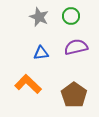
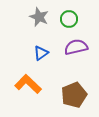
green circle: moved 2 px left, 3 px down
blue triangle: rotated 28 degrees counterclockwise
brown pentagon: rotated 15 degrees clockwise
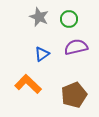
blue triangle: moved 1 px right, 1 px down
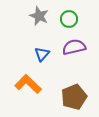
gray star: moved 1 px up
purple semicircle: moved 2 px left
blue triangle: rotated 14 degrees counterclockwise
brown pentagon: moved 2 px down
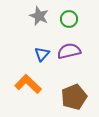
purple semicircle: moved 5 px left, 4 px down
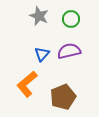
green circle: moved 2 px right
orange L-shape: moved 1 px left; rotated 84 degrees counterclockwise
brown pentagon: moved 11 px left
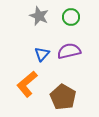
green circle: moved 2 px up
brown pentagon: rotated 20 degrees counterclockwise
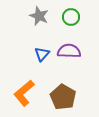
purple semicircle: rotated 15 degrees clockwise
orange L-shape: moved 3 px left, 9 px down
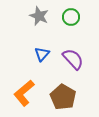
purple semicircle: moved 4 px right, 8 px down; rotated 45 degrees clockwise
